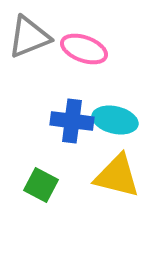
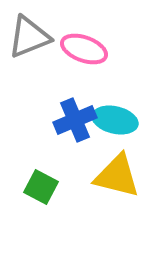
blue cross: moved 3 px right, 1 px up; rotated 30 degrees counterclockwise
green square: moved 2 px down
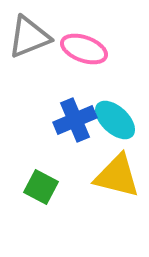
cyan ellipse: rotated 30 degrees clockwise
